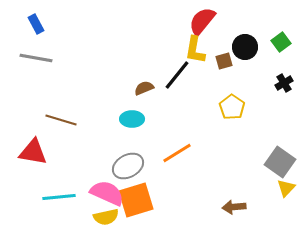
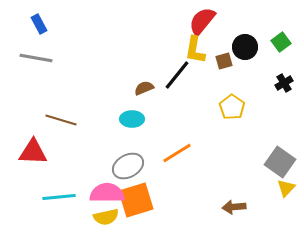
blue rectangle: moved 3 px right
red triangle: rotated 8 degrees counterclockwise
pink semicircle: rotated 24 degrees counterclockwise
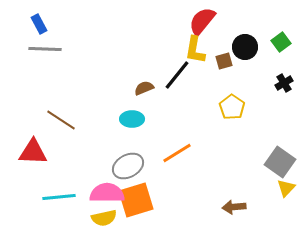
gray line: moved 9 px right, 9 px up; rotated 8 degrees counterclockwise
brown line: rotated 16 degrees clockwise
yellow semicircle: moved 2 px left, 1 px down
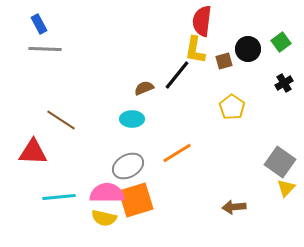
red semicircle: rotated 32 degrees counterclockwise
black circle: moved 3 px right, 2 px down
yellow semicircle: rotated 25 degrees clockwise
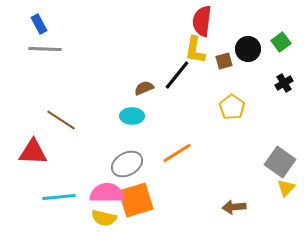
cyan ellipse: moved 3 px up
gray ellipse: moved 1 px left, 2 px up
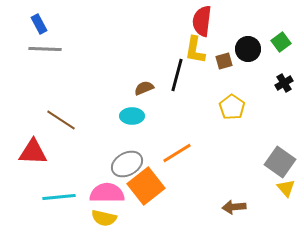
black line: rotated 24 degrees counterclockwise
yellow triangle: rotated 24 degrees counterclockwise
orange square: moved 10 px right, 14 px up; rotated 21 degrees counterclockwise
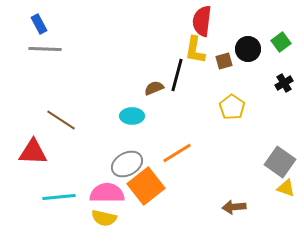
brown semicircle: moved 10 px right
yellow triangle: rotated 30 degrees counterclockwise
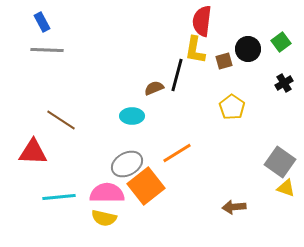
blue rectangle: moved 3 px right, 2 px up
gray line: moved 2 px right, 1 px down
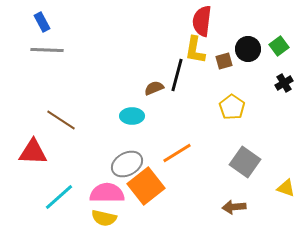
green square: moved 2 px left, 4 px down
gray square: moved 35 px left
cyan line: rotated 36 degrees counterclockwise
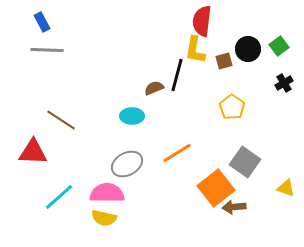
orange square: moved 70 px right, 2 px down
